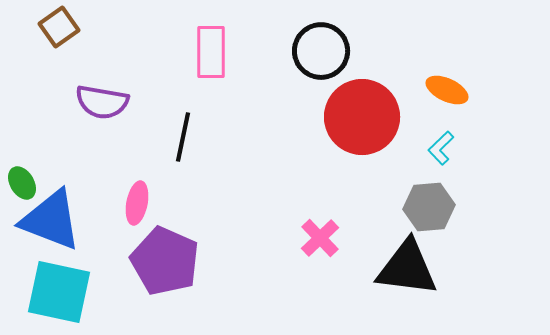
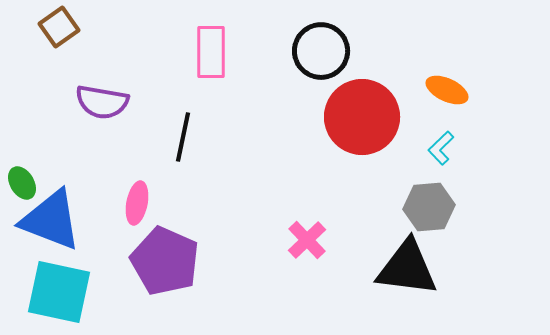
pink cross: moved 13 px left, 2 px down
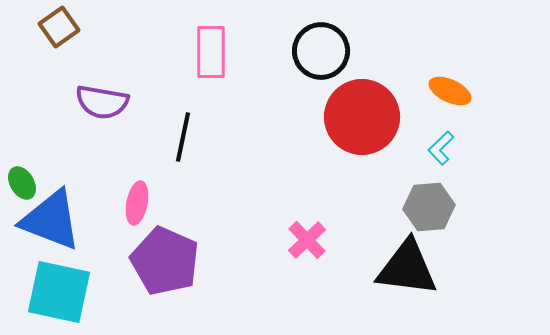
orange ellipse: moved 3 px right, 1 px down
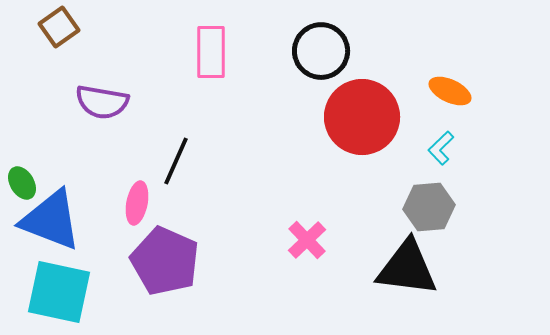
black line: moved 7 px left, 24 px down; rotated 12 degrees clockwise
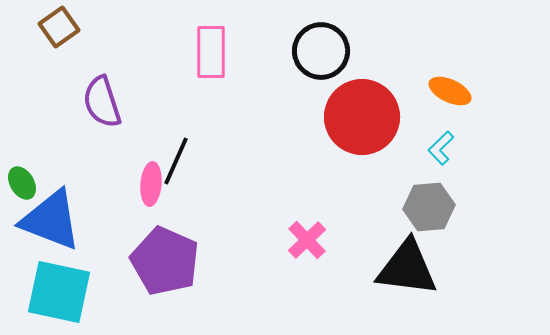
purple semicircle: rotated 62 degrees clockwise
pink ellipse: moved 14 px right, 19 px up; rotated 6 degrees counterclockwise
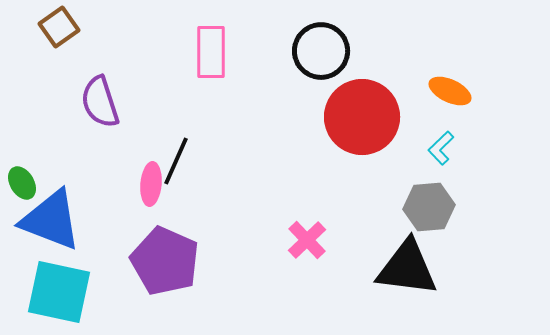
purple semicircle: moved 2 px left
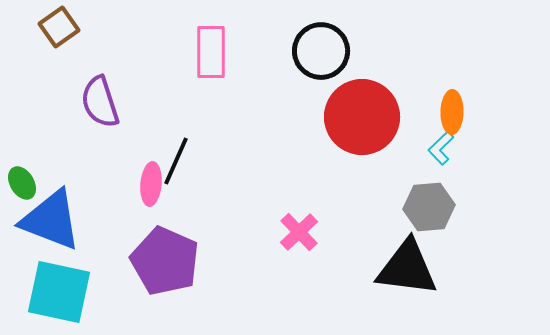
orange ellipse: moved 2 px right, 21 px down; rotated 66 degrees clockwise
pink cross: moved 8 px left, 8 px up
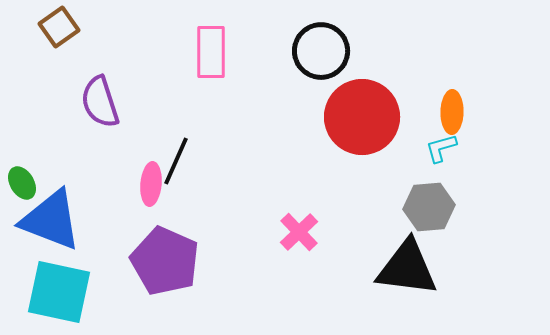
cyan L-shape: rotated 28 degrees clockwise
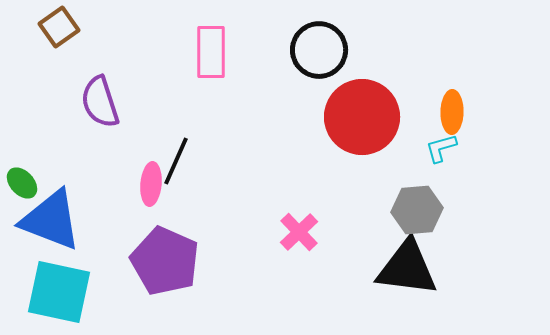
black circle: moved 2 px left, 1 px up
green ellipse: rotated 12 degrees counterclockwise
gray hexagon: moved 12 px left, 3 px down
